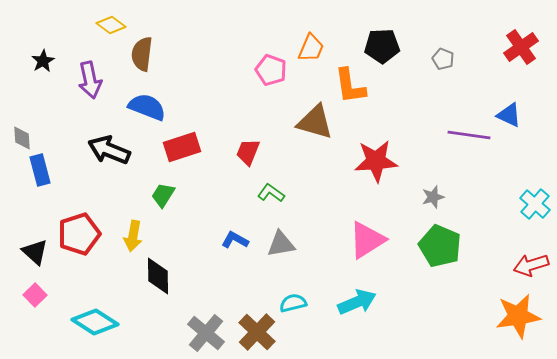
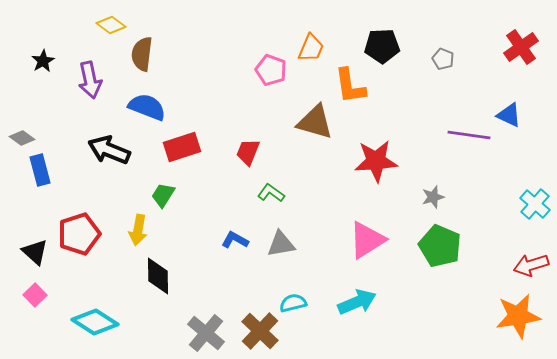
gray diamond: rotated 50 degrees counterclockwise
yellow arrow: moved 5 px right, 6 px up
brown cross: moved 3 px right, 1 px up
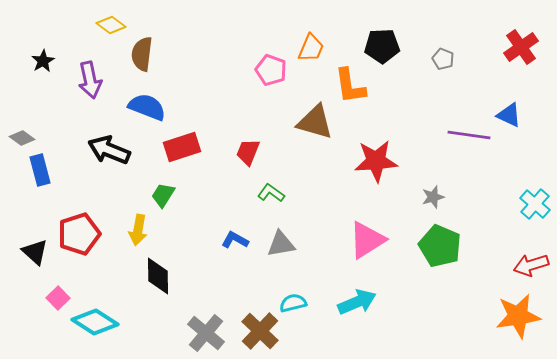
pink square: moved 23 px right, 3 px down
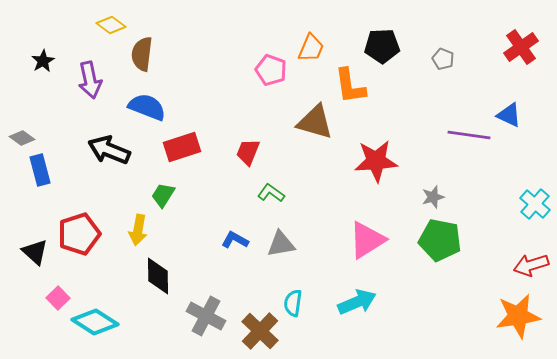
green pentagon: moved 6 px up; rotated 12 degrees counterclockwise
cyan semicircle: rotated 68 degrees counterclockwise
gray cross: moved 17 px up; rotated 12 degrees counterclockwise
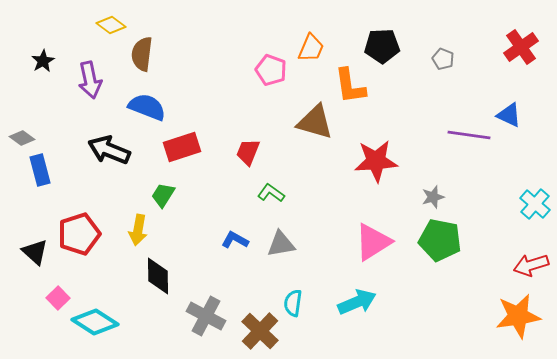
pink triangle: moved 6 px right, 2 px down
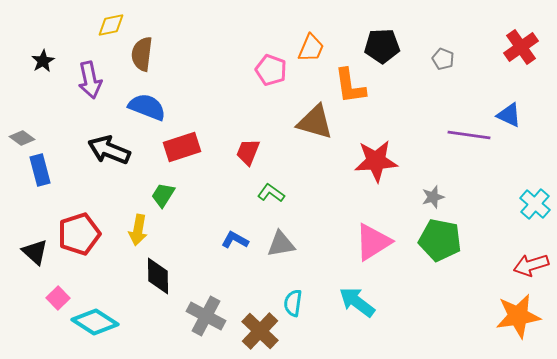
yellow diamond: rotated 48 degrees counterclockwise
cyan arrow: rotated 120 degrees counterclockwise
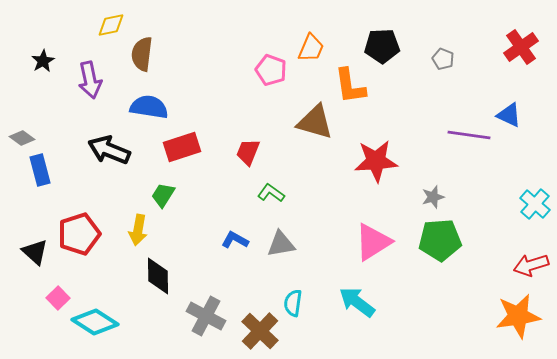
blue semicircle: moved 2 px right; rotated 12 degrees counterclockwise
green pentagon: rotated 15 degrees counterclockwise
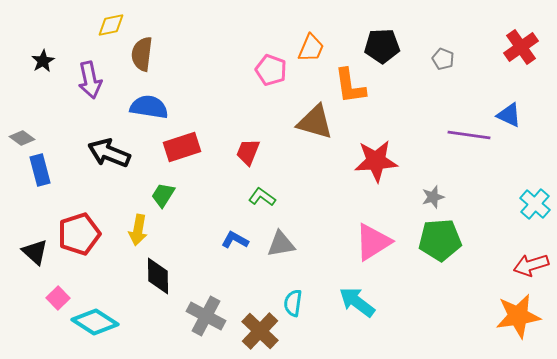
black arrow: moved 3 px down
green L-shape: moved 9 px left, 4 px down
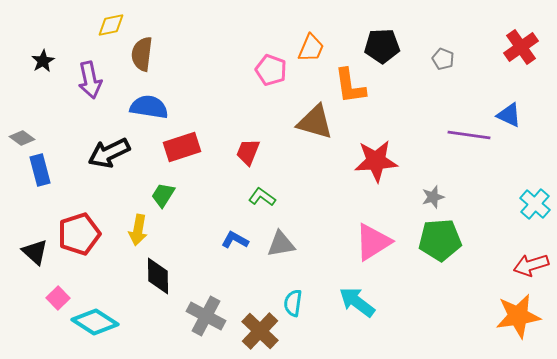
black arrow: rotated 48 degrees counterclockwise
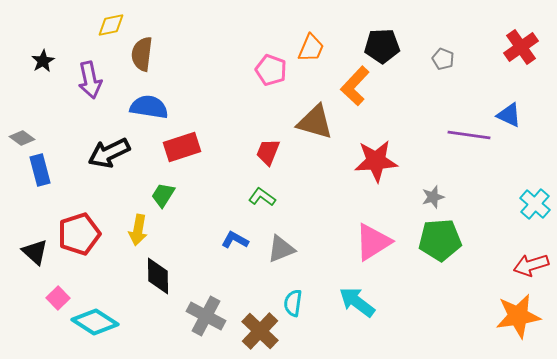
orange L-shape: moved 5 px right; rotated 51 degrees clockwise
red trapezoid: moved 20 px right
gray triangle: moved 5 px down; rotated 12 degrees counterclockwise
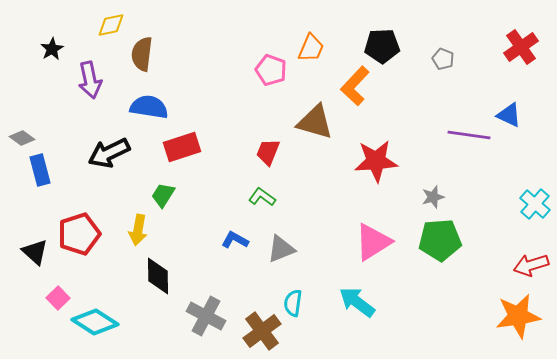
black star: moved 9 px right, 12 px up
brown cross: moved 2 px right; rotated 9 degrees clockwise
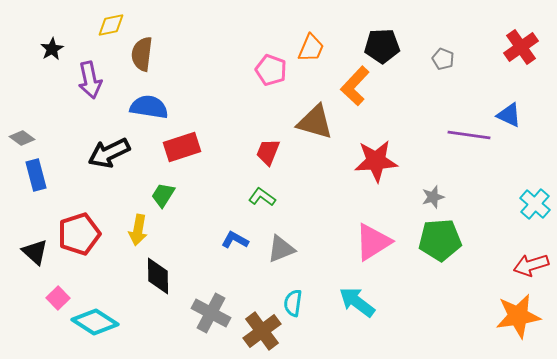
blue rectangle: moved 4 px left, 5 px down
gray cross: moved 5 px right, 3 px up
